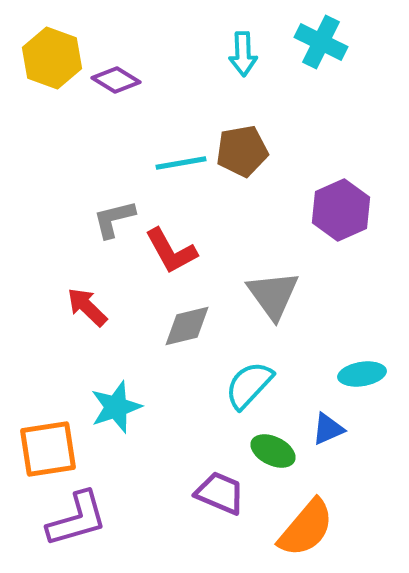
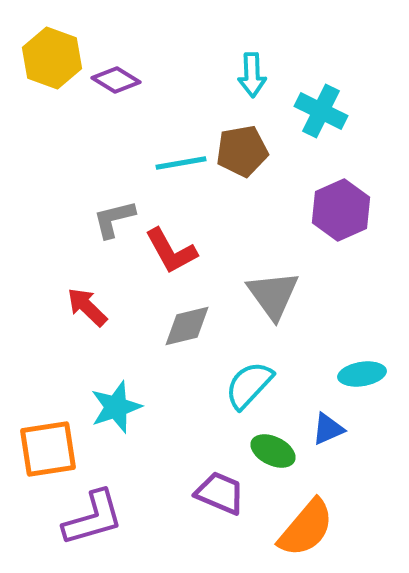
cyan cross: moved 69 px down
cyan arrow: moved 9 px right, 21 px down
purple L-shape: moved 16 px right, 1 px up
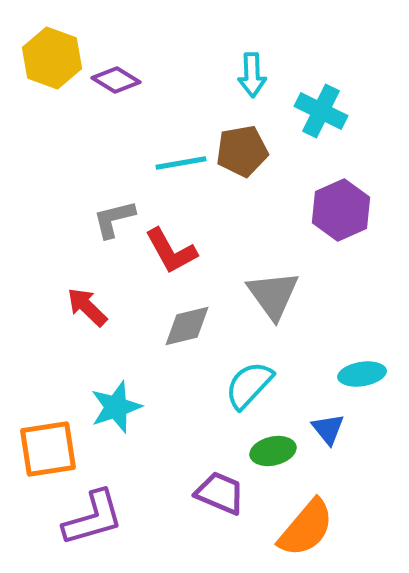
blue triangle: rotated 45 degrees counterclockwise
green ellipse: rotated 39 degrees counterclockwise
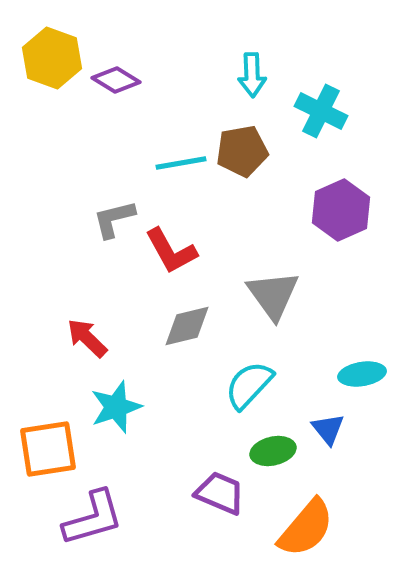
red arrow: moved 31 px down
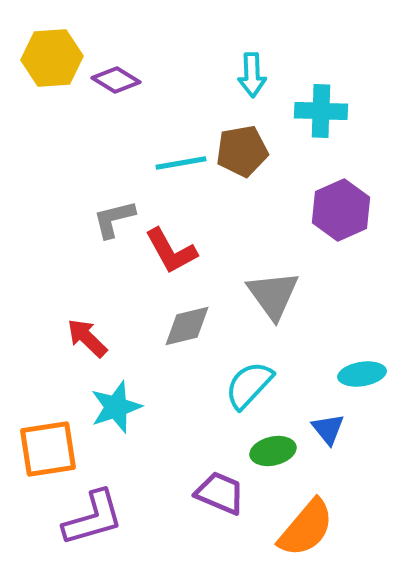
yellow hexagon: rotated 24 degrees counterclockwise
cyan cross: rotated 24 degrees counterclockwise
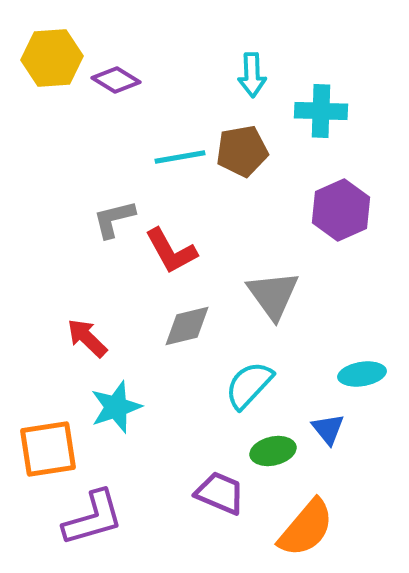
cyan line: moved 1 px left, 6 px up
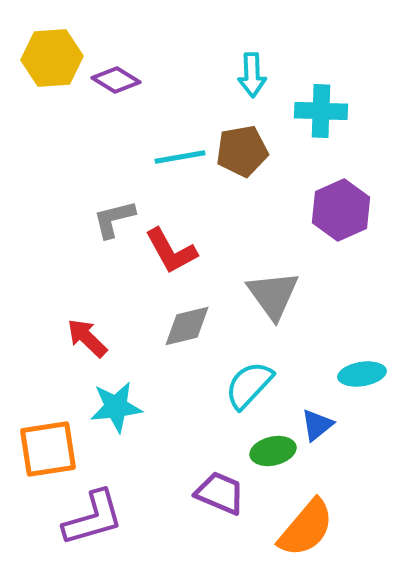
cyan star: rotated 12 degrees clockwise
blue triangle: moved 11 px left, 4 px up; rotated 30 degrees clockwise
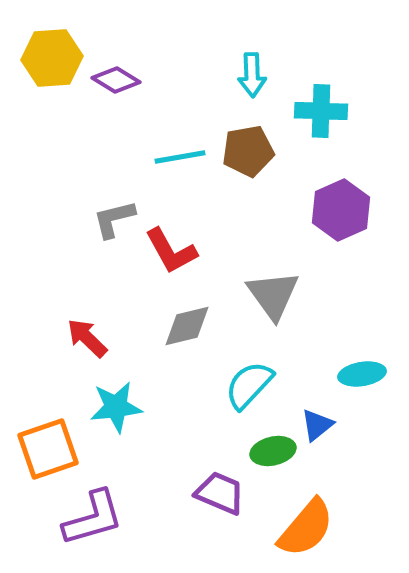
brown pentagon: moved 6 px right
orange square: rotated 10 degrees counterclockwise
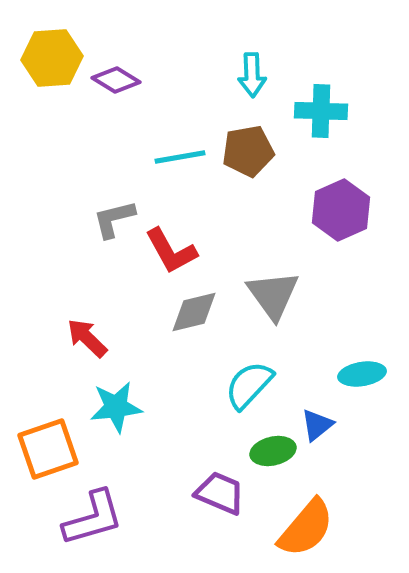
gray diamond: moved 7 px right, 14 px up
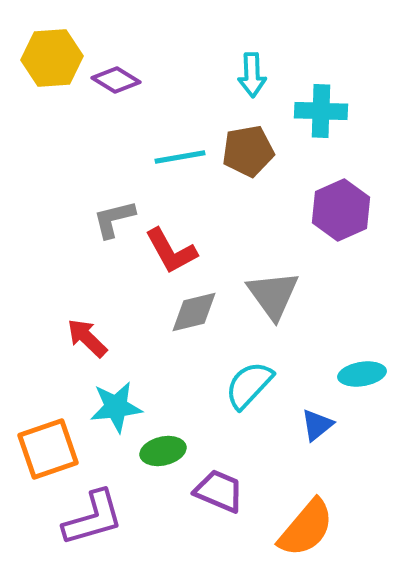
green ellipse: moved 110 px left
purple trapezoid: moved 1 px left, 2 px up
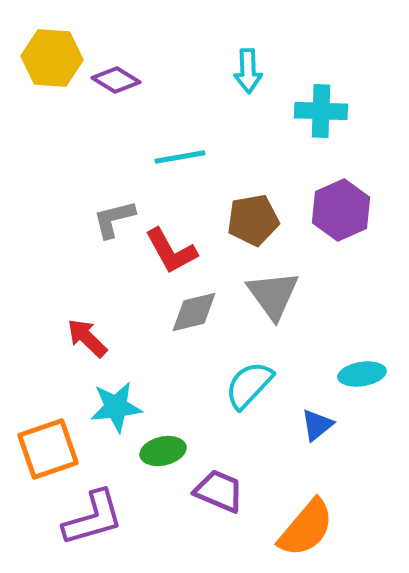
yellow hexagon: rotated 8 degrees clockwise
cyan arrow: moved 4 px left, 4 px up
brown pentagon: moved 5 px right, 69 px down
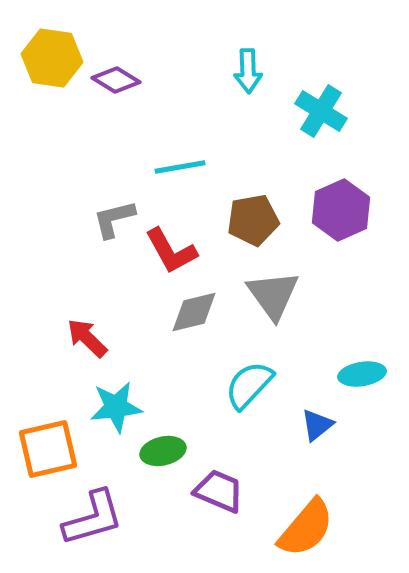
yellow hexagon: rotated 4 degrees clockwise
cyan cross: rotated 30 degrees clockwise
cyan line: moved 10 px down
orange square: rotated 6 degrees clockwise
